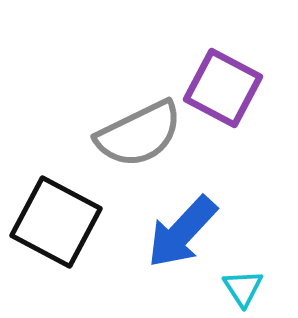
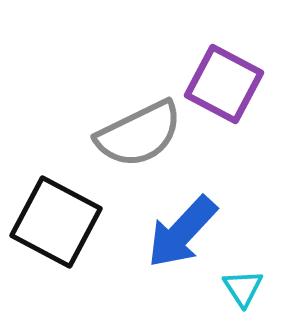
purple square: moved 1 px right, 4 px up
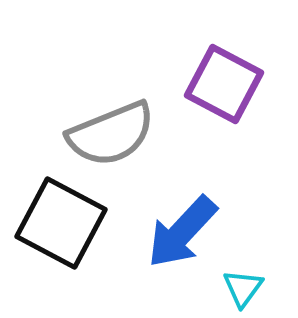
gray semicircle: moved 28 px left; rotated 4 degrees clockwise
black square: moved 5 px right, 1 px down
cyan triangle: rotated 9 degrees clockwise
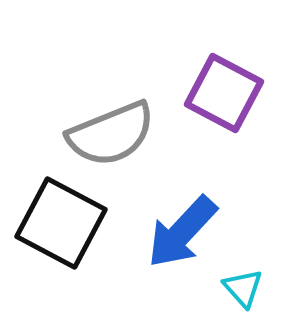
purple square: moved 9 px down
cyan triangle: rotated 18 degrees counterclockwise
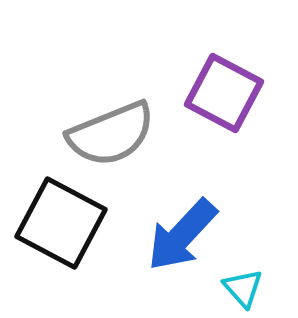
blue arrow: moved 3 px down
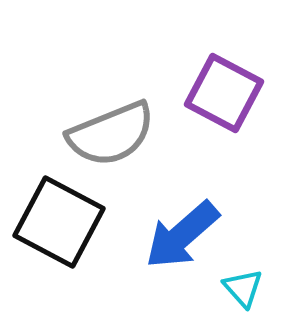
black square: moved 2 px left, 1 px up
blue arrow: rotated 6 degrees clockwise
